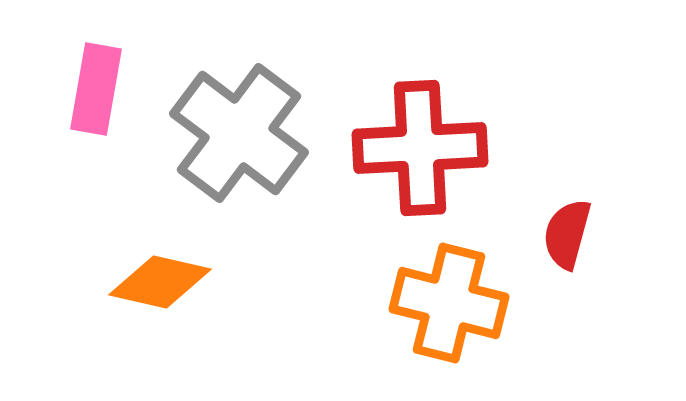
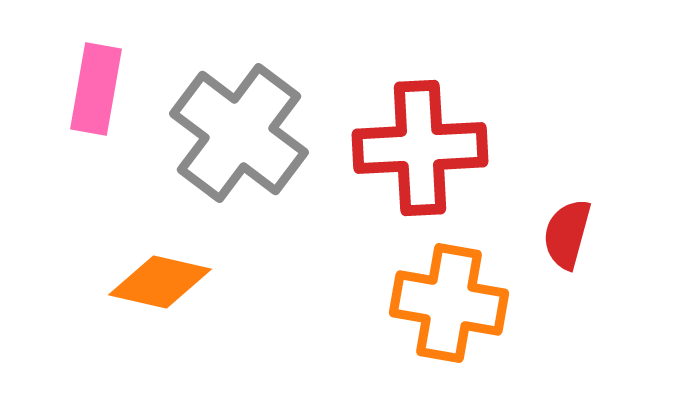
orange cross: rotated 4 degrees counterclockwise
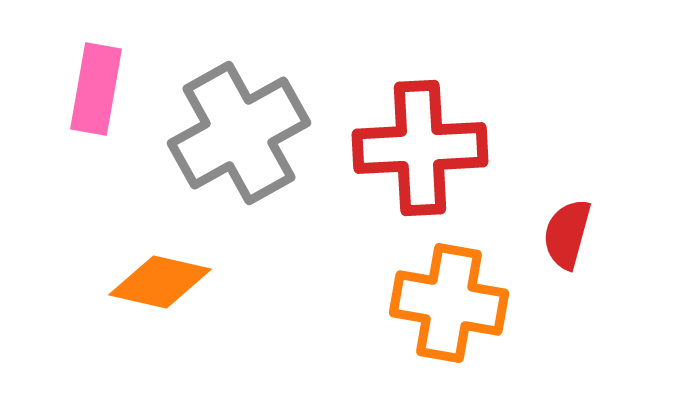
gray cross: rotated 24 degrees clockwise
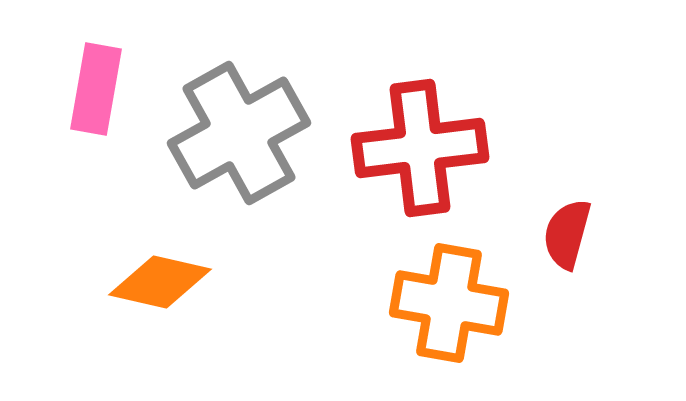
red cross: rotated 4 degrees counterclockwise
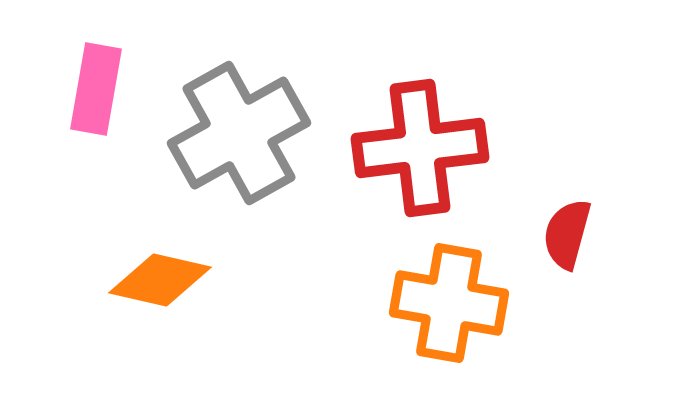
orange diamond: moved 2 px up
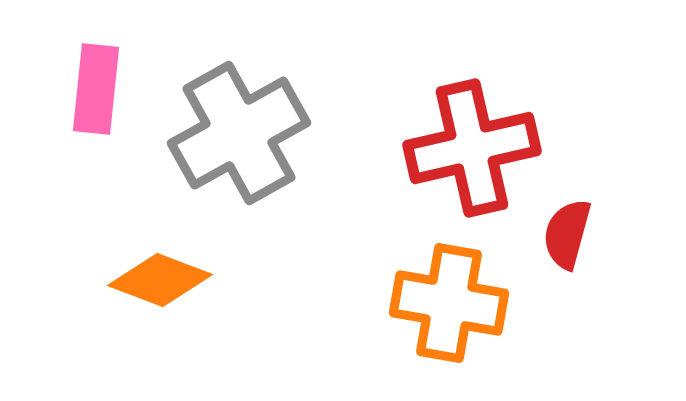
pink rectangle: rotated 4 degrees counterclockwise
red cross: moved 52 px right; rotated 6 degrees counterclockwise
orange diamond: rotated 8 degrees clockwise
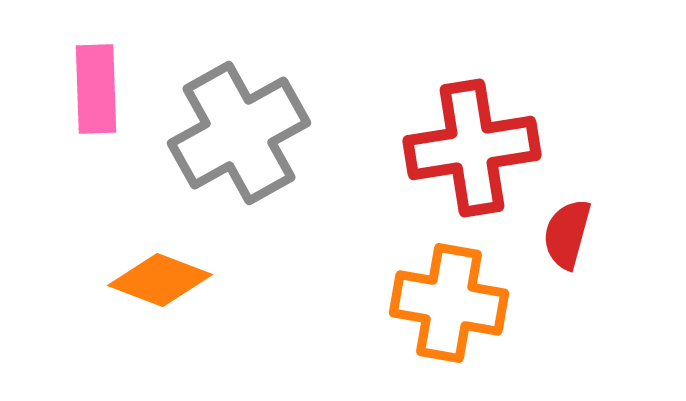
pink rectangle: rotated 8 degrees counterclockwise
red cross: rotated 4 degrees clockwise
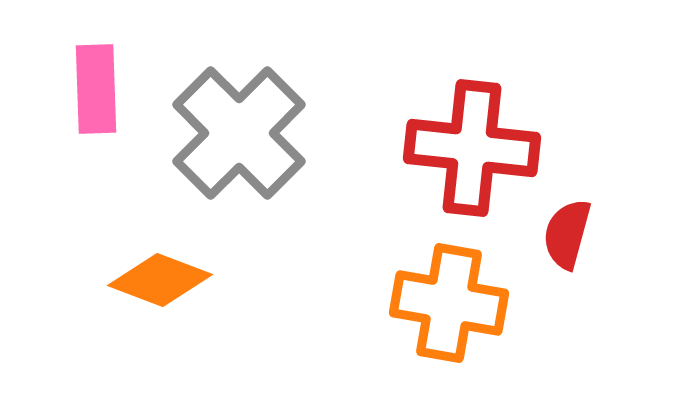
gray cross: rotated 16 degrees counterclockwise
red cross: rotated 15 degrees clockwise
